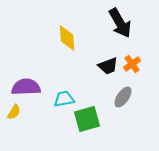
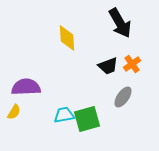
cyan trapezoid: moved 16 px down
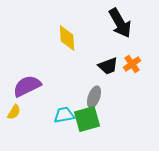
purple semicircle: moved 1 px right, 1 px up; rotated 24 degrees counterclockwise
gray ellipse: moved 29 px left; rotated 15 degrees counterclockwise
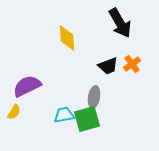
gray ellipse: rotated 10 degrees counterclockwise
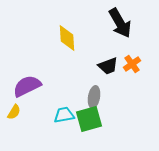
green square: moved 2 px right
